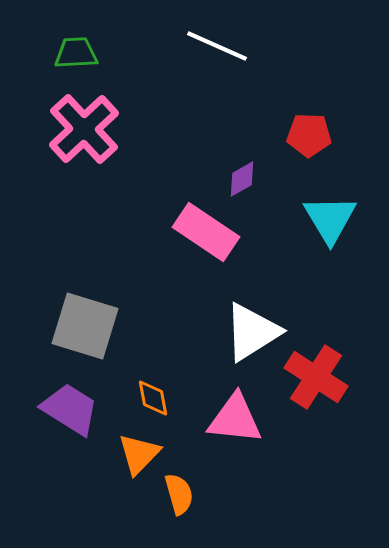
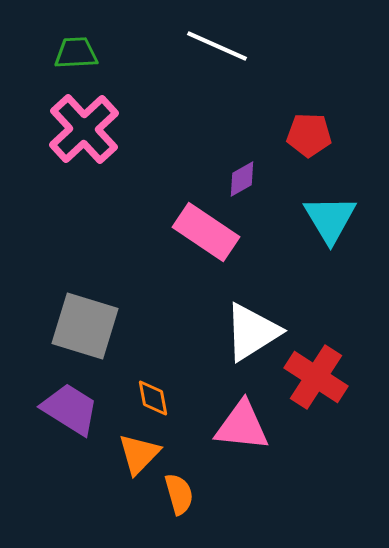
pink triangle: moved 7 px right, 7 px down
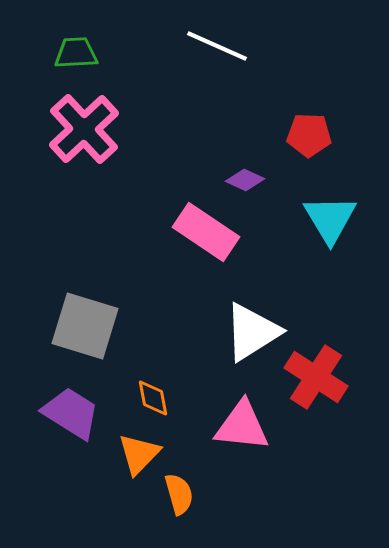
purple diamond: moved 3 px right, 1 px down; rotated 54 degrees clockwise
purple trapezoid: moved 1 px right, 4 px down
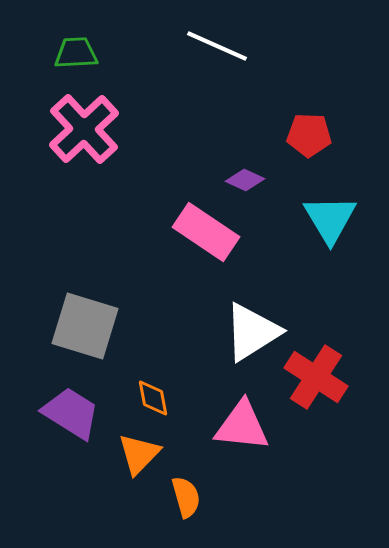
orange semicircle: moved 7 px right, 3 px down
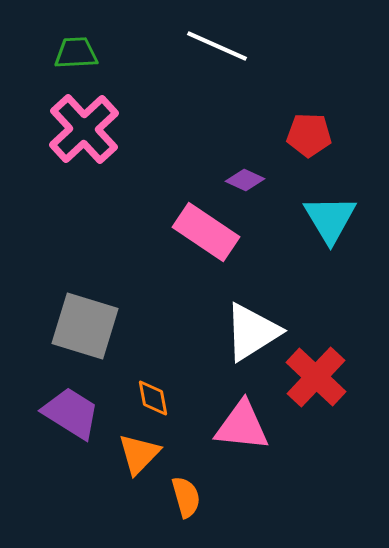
red cross: rotated 10 degrees clockwise
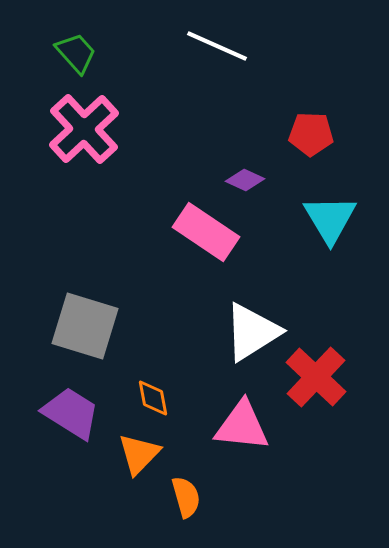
green trapezoid: rotated 51 degrees clockwise
red pentagon: moved 2 px right, 1 px up
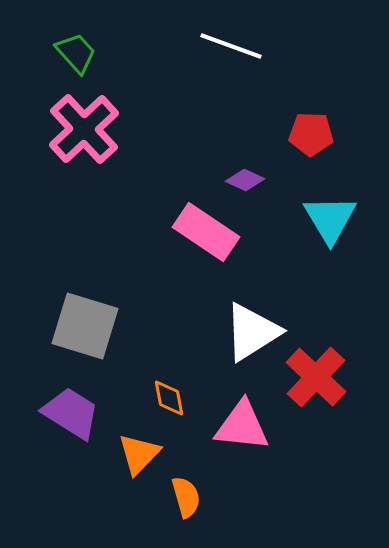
white line: moved 14 px right; rotated 4 degrees counterclockwise
orange diamond: moved 16 px right
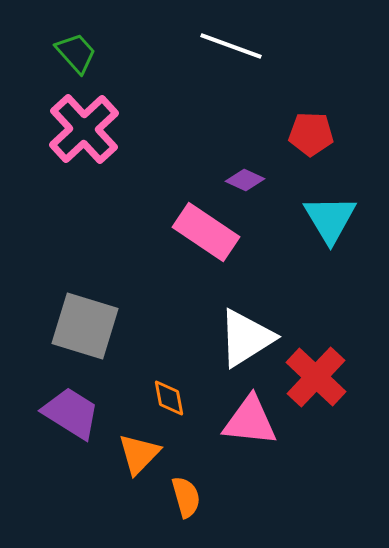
white triangle: moved 6 px left, 6 px down
pink triangle: moved 8 px right, 5 px up
